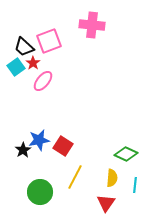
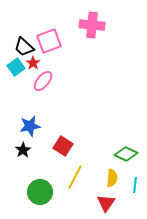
blue star: moved 9 px left, 14 px up
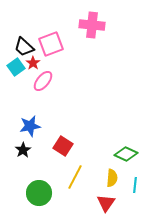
pink square: moved 2 px right, 3 px down
green circle: moved 1 px left, 1 px down
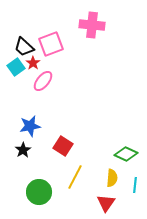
green circle: moved 1 px up
